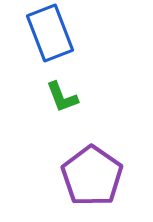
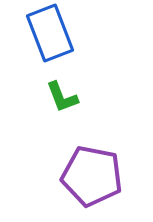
purple pentagon: rotated 24 degrees counterclockwise
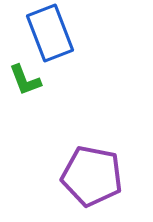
green L-shape: moved 37 px left, 17 px up
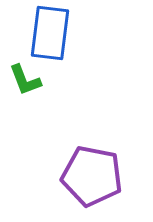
blue rectangle: rotated 28 degrees clockwise
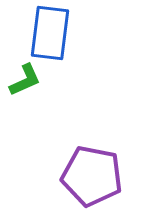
green L-shape: rotated 93 degrees counterclockwise
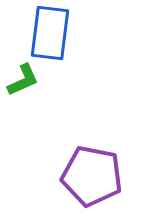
green L-shape: moved 2 px left
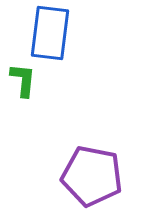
green L-shape: rotated 60 degrees counterclockwise
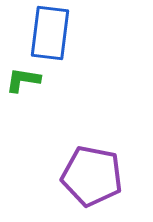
green L-shape: rotated 87 degrees counterclockwise
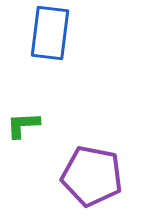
green L-shape: moved 45 px down; rotated 12 degrees counterclockwise
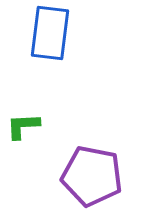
green L-shape: moved 1 px down
